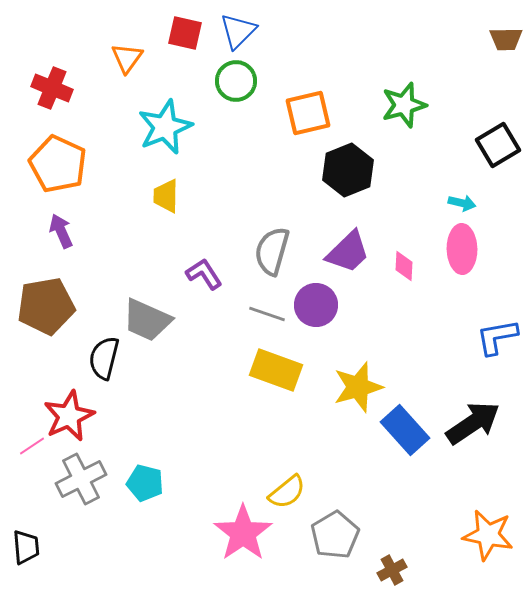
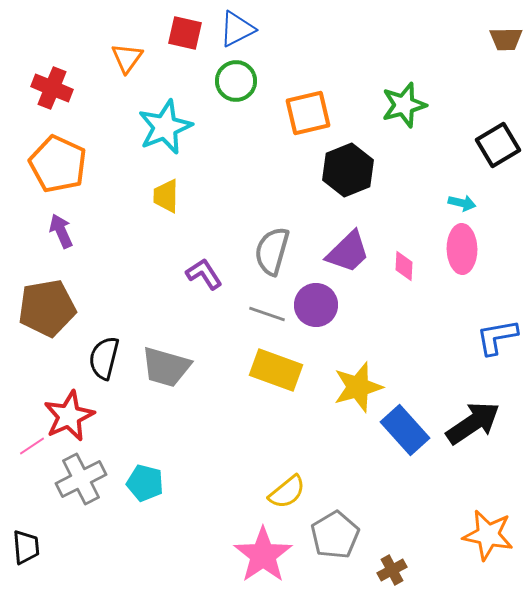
blue triangle: moved 1 px left, 2 px up; rotated 18 degrees clockwise
brown pentagon: moved 1 px right, 2 px down
gray trapezoid: moved 19 px right, 47 px down; rotated 8 degrees counterclockwise
pink star: moved 20 px right, 22 px down
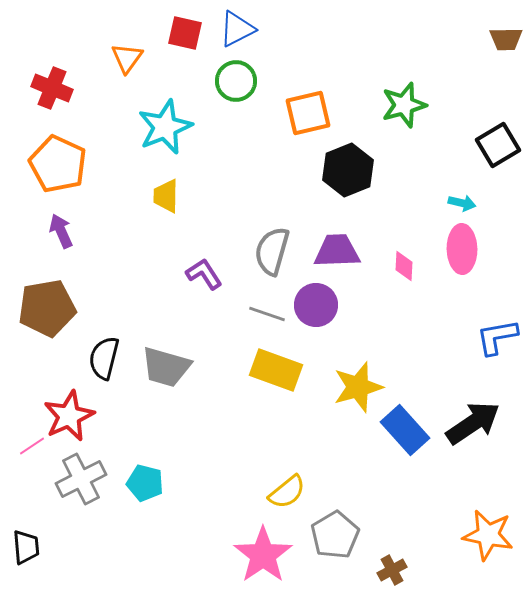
purple trapezoid: moved 11 px left, 1 px up; rotated 138 degrees counterclockwise
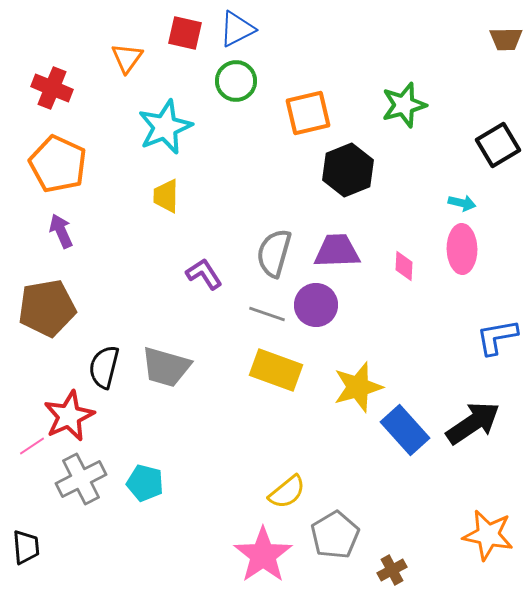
gray semicircle: moved 2 px right, 2 px down
black semicircle: moved 9 px down
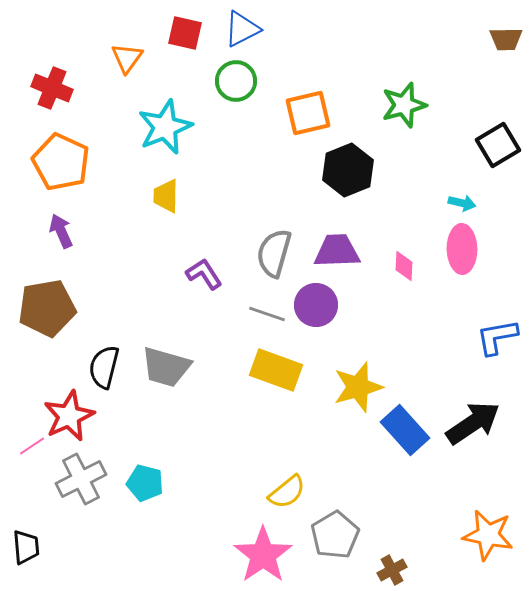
blue triangle: moved 5 px right
orange pentagon: moved 3 px right, 2 px up
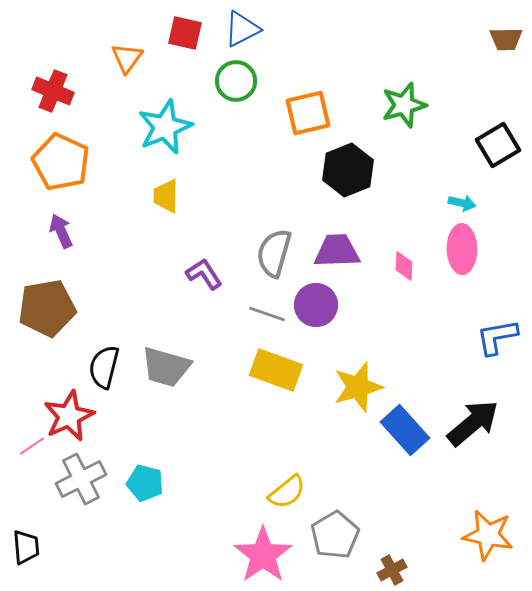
red cross: moved 1 px right, 3 px down
black arrow: rotated 6 degrees counterclockwise
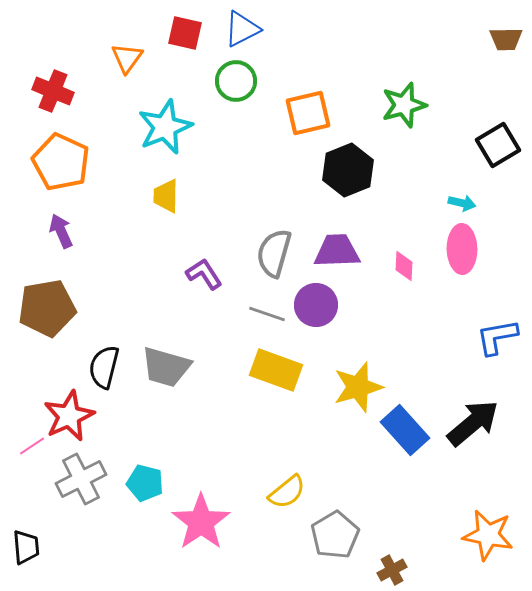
pink star: moved 62 px left, 33 px up
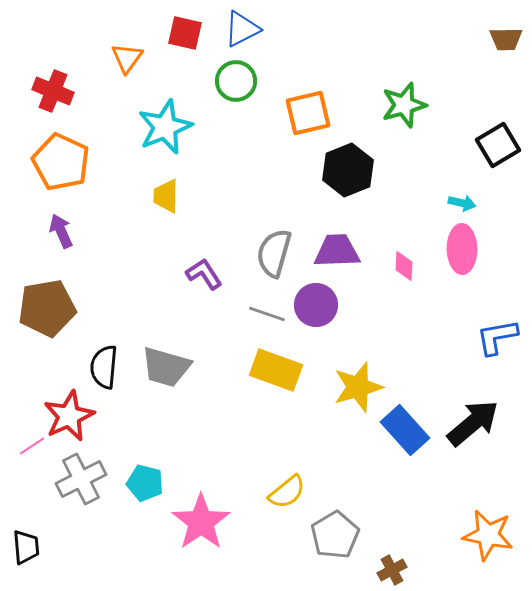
black semicircle: rotated 9 degrees counterclockwise
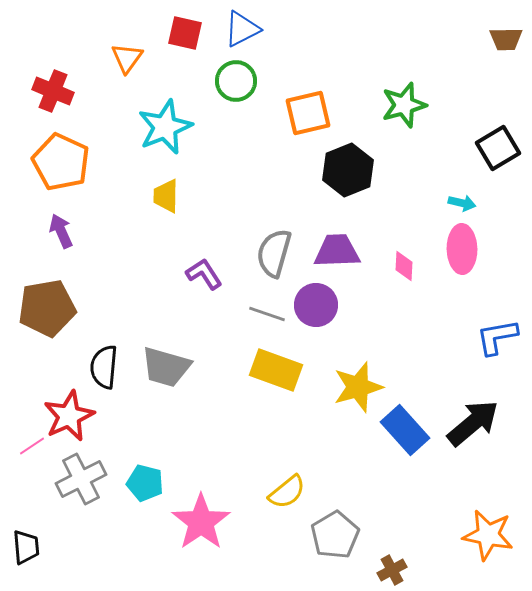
black square: moved 3 px down
